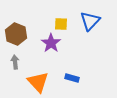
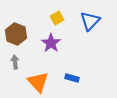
yellow square: moved 4 px left, 6 px up; rotated 32 degrees counterclockwise
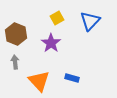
orange triangle: moved 1 px right, 1 px up
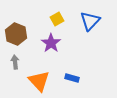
yellow square: moved 1 px down
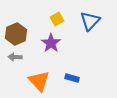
brown hexagon: rotated 15 degrees clockwise
gray arrow: moved 5 px up; rotated 80 degrees counterclockwise
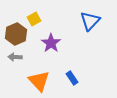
yellow square: moved 23 px left
blue rectangle: rotated 40 degrees clockwise
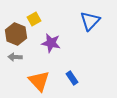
brown hexagon: rotated 15 degrees counterclockwise
purple star: rotated 24 degrees counterclockwise
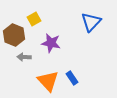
blue triangle: moved 1 px right, 1 px down
brown hexagon: moved 2 px left, 1 px down
gray arrow: moved 9 px right
orange triangle: moved 9 px right
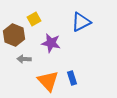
blue triangle: moved 10 px left; rotated 20 degrees clockwise
gray arrow: moved 2 px down
blue rectangle: rotated 16 degrees clockwise
